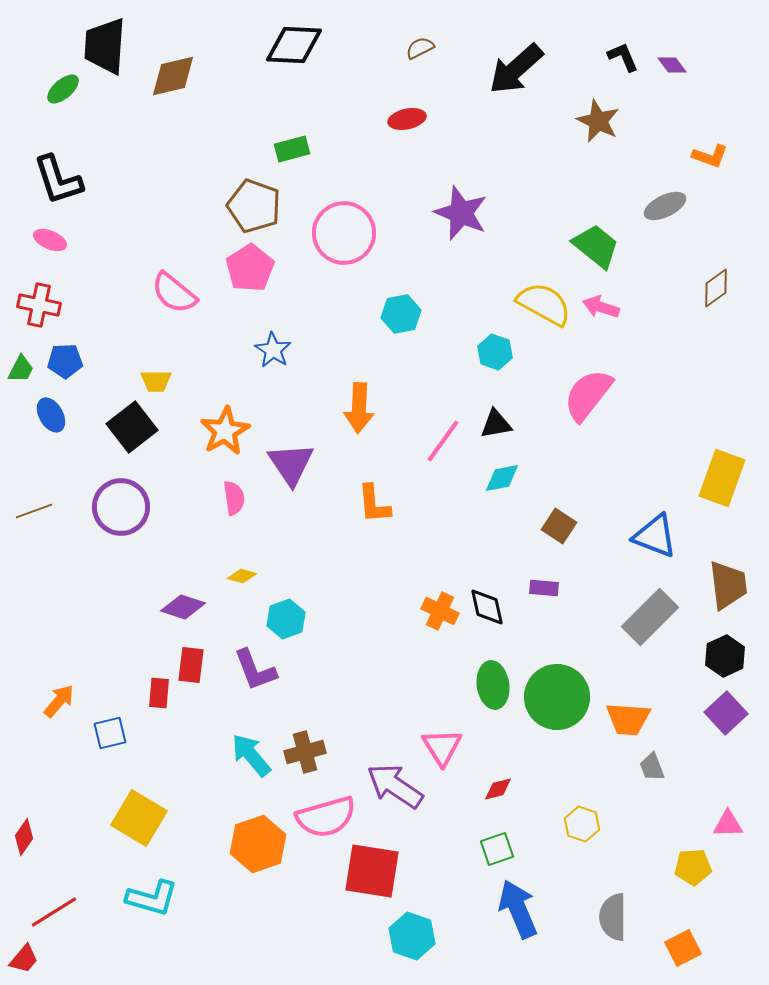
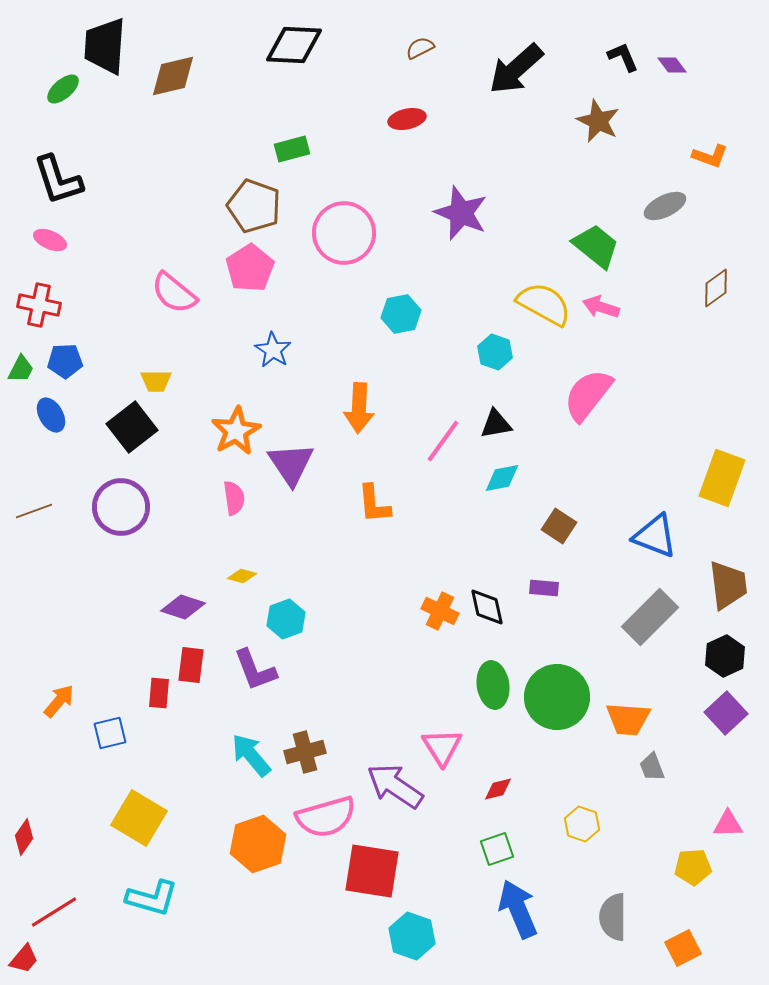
orange star at (225, 431): moved 11 px right
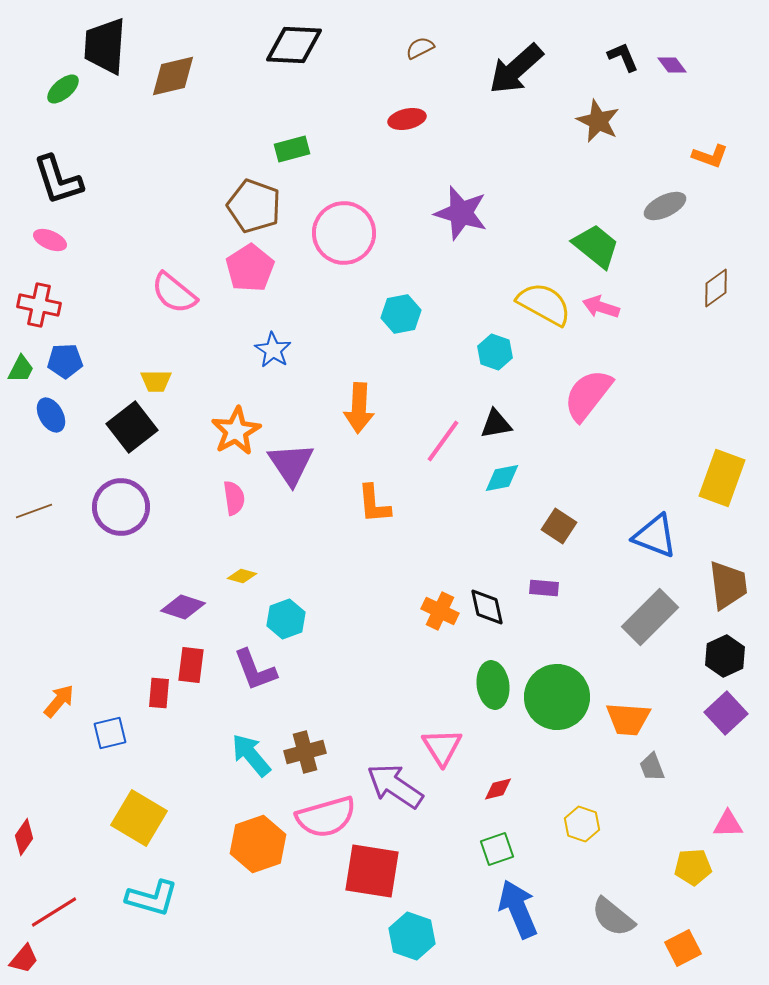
purple star at (461, 213): rotated 6 degrees counterclockwise
gray semicircle at (613, 917): rotated 51 degrees counterclockwise
